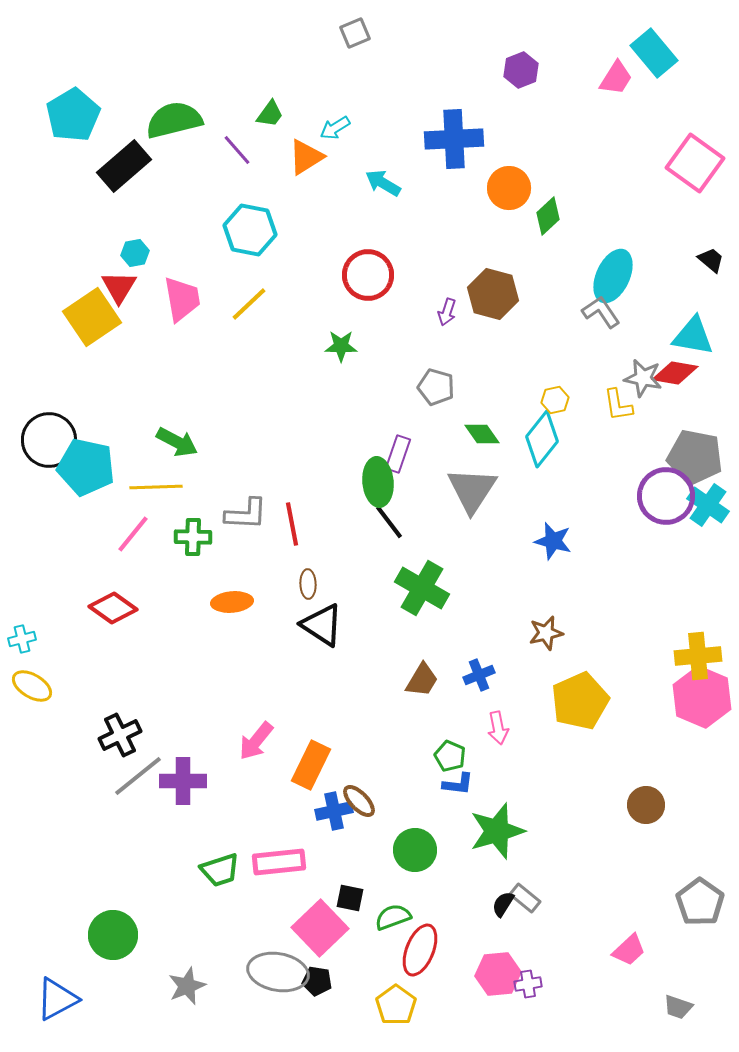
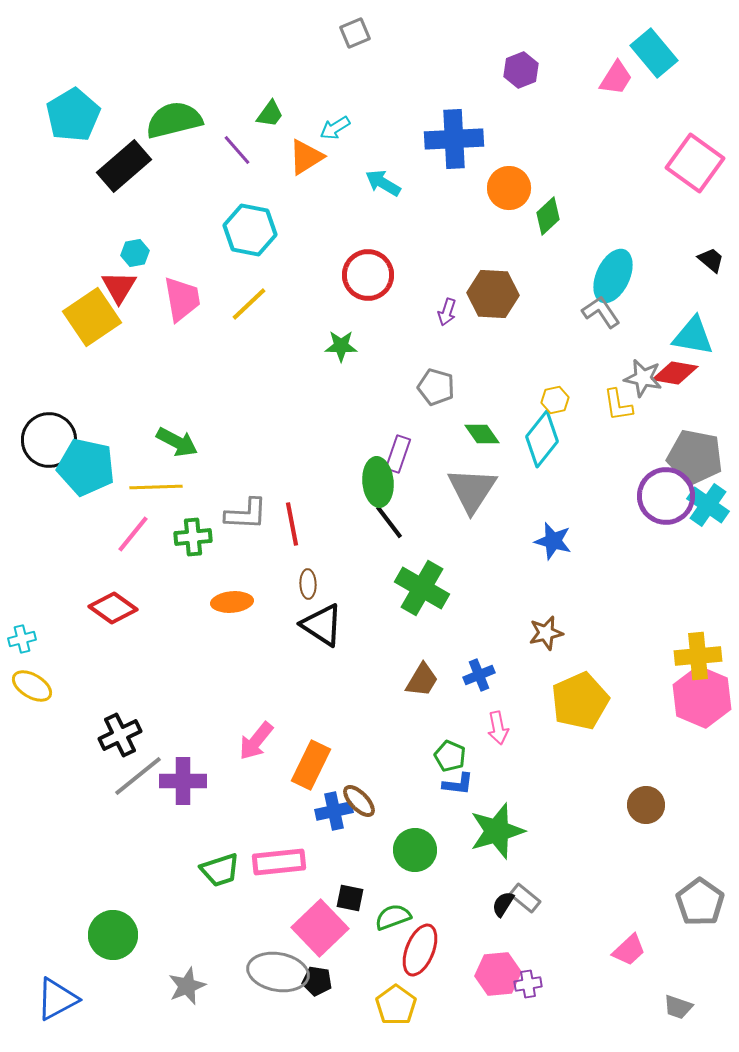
brown hexagon at (493, 294): rotated 12 degrees counterclockwise
green cross at (193, 537): rotated 6 degrees counterclockwise
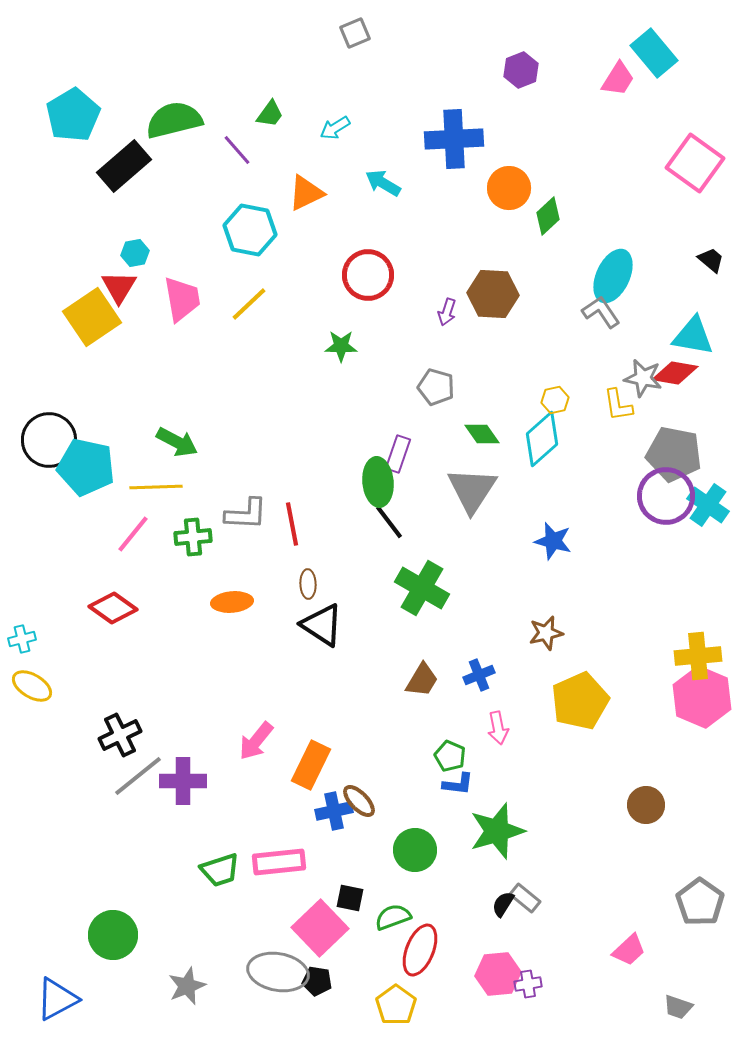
pink trapezoid at (616, 78): moved 2 px right, 1 px down
orange triangle at (306, 157): moved 36 px down; rotated 6 degrees clockwise
cyan diamond at (542, 439): rotated 10 degrees clockwise
gray pentagon at (695, 457): moved 21 px left, 3 px up
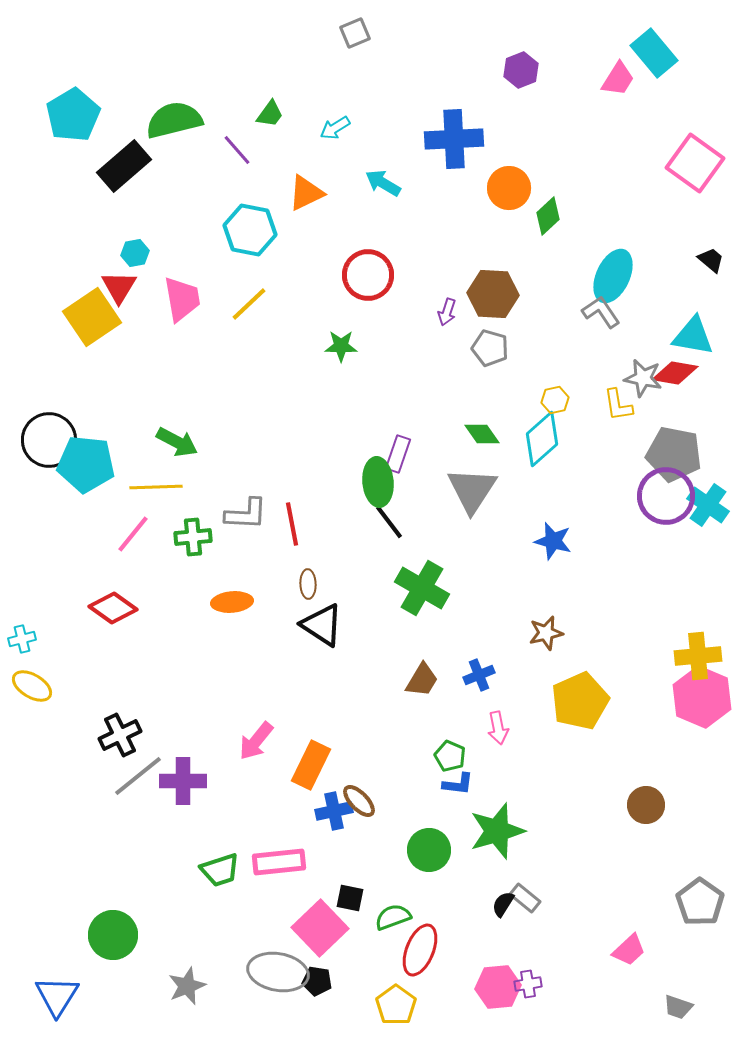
gray pentagon at (436, 387): moved 54 px right, 39 px up
cyan pentagon at (86, 467): moved 3 px up; rotated 6 degrees counterclockwise
green circle at (415, 850): moved 14 px right
pink hexagon at (498, 974): moved 13 px down
blue triangle at (57, 999): moved 3 px up; rotated 30 degrees counterclockwise
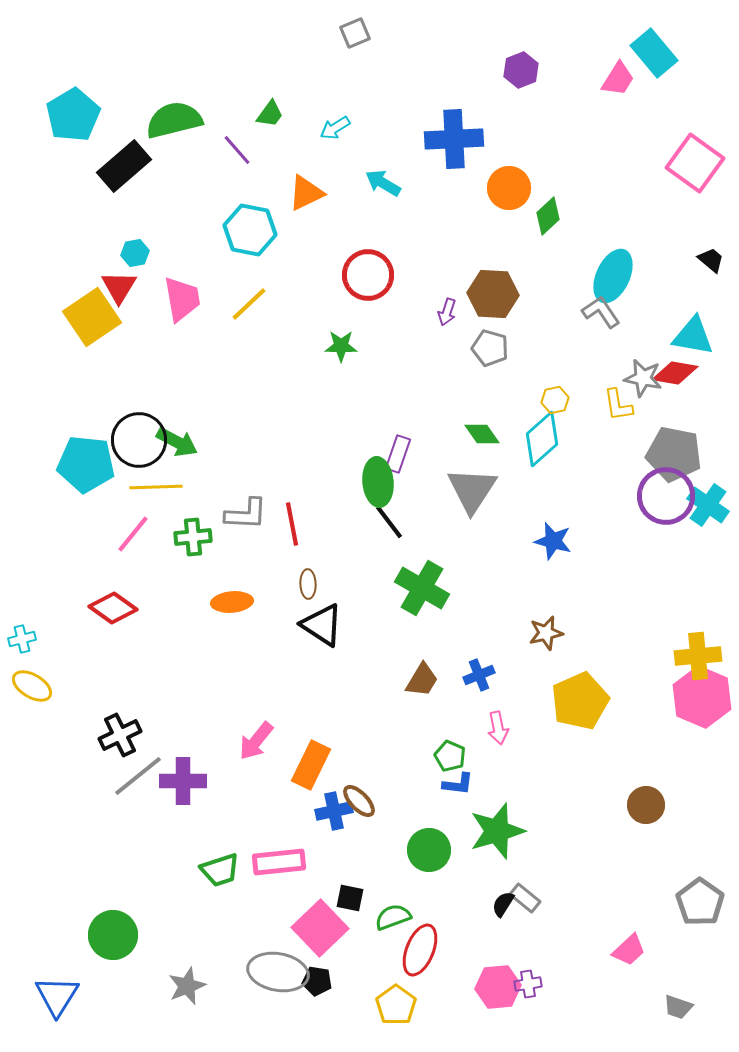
black circle at (49, 440): moved 90 px right
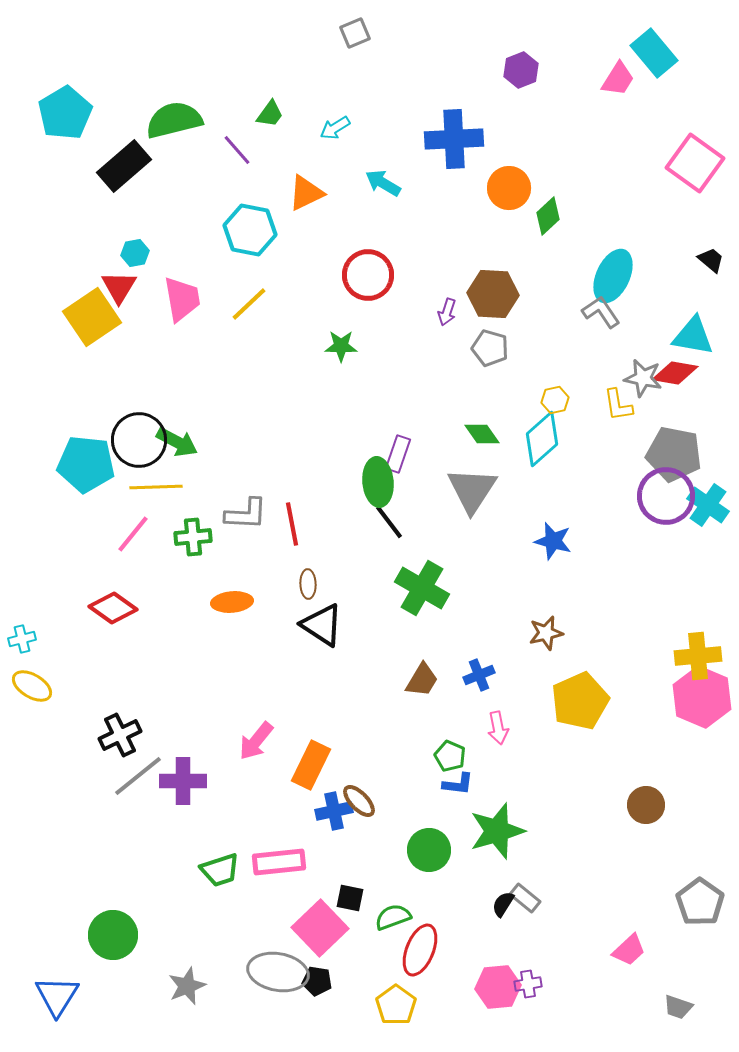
cyan pentagon at (73, 115): moved 8 px left, 2 px up
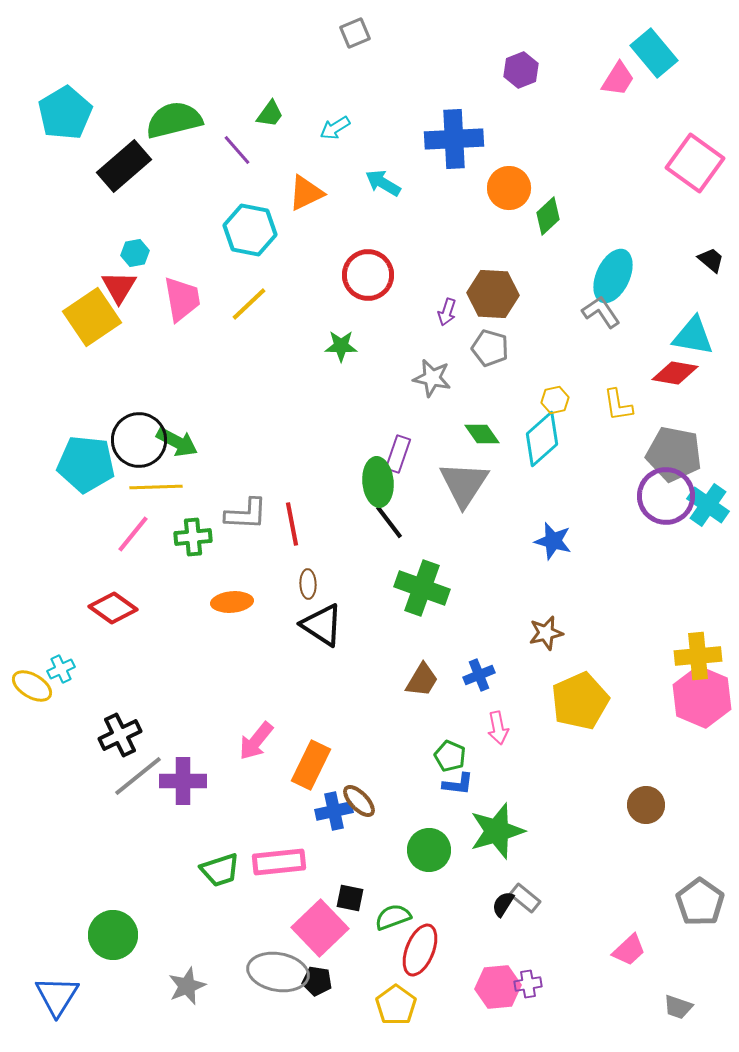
gray star at (643, 378): moved 211 px left
gray triangle at (472, 490): moved 8 px left, 6 px up
green cross at (422, 588): rotated 10 degrees counterclockwise
cyan cross at (22, 639): moved 39 px right, 30 px down; rotated 12 degrees counterclockwise
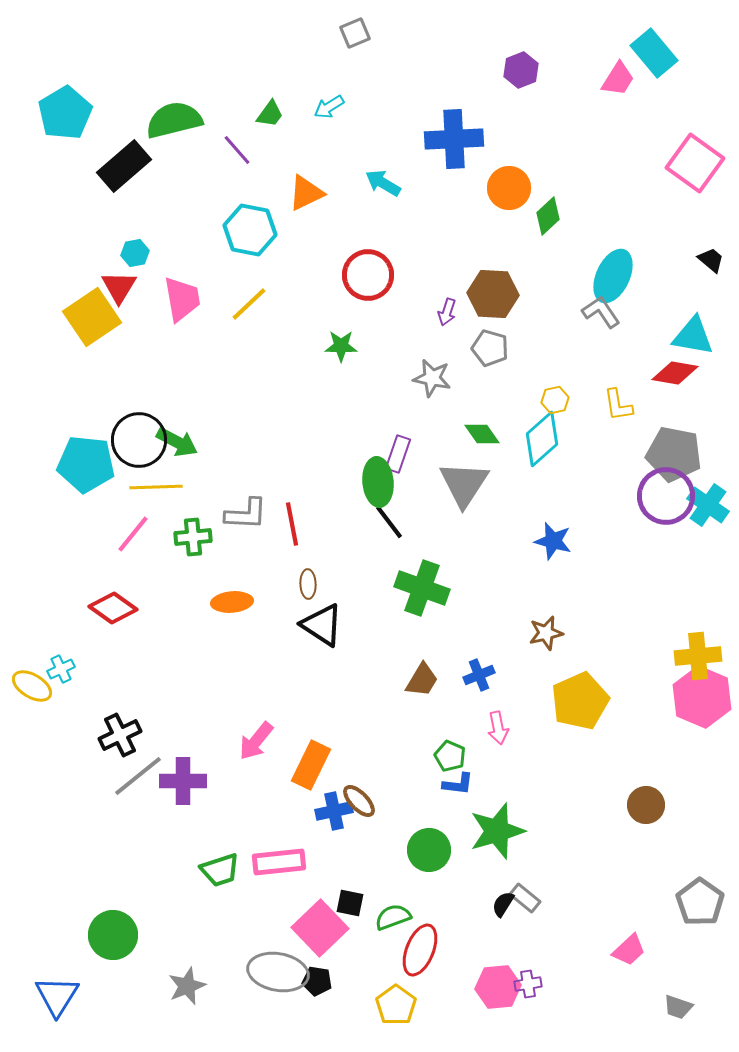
cyan arrow at (335, 128): moved 6 px left, 21 px up
black square at (350, 898): moved 5 px down
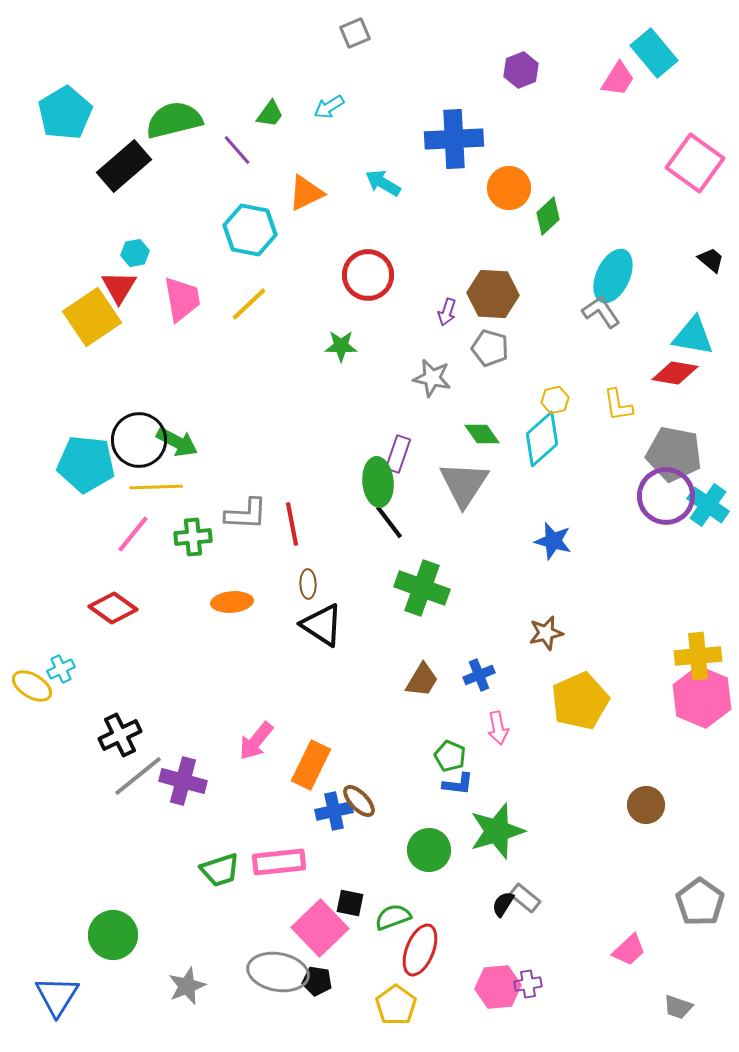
purple cross at (183, 781): rotated 15 degrees clockwise
